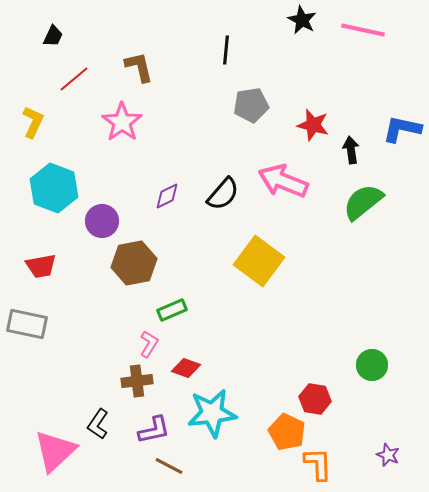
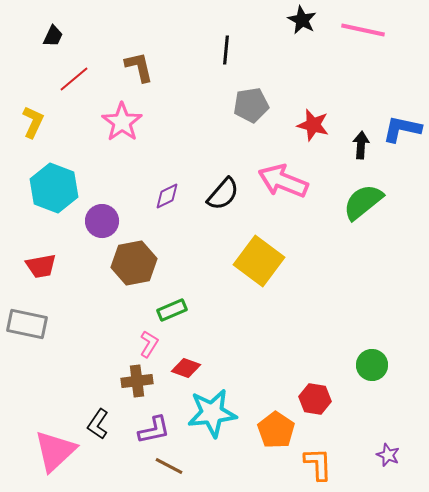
black arrow: moved 10 px right, 5 px up; rotated 12 degrees clockwise
orange pentagon: moved 11 px left, 2 px up; rotated 9 degrees clockwise
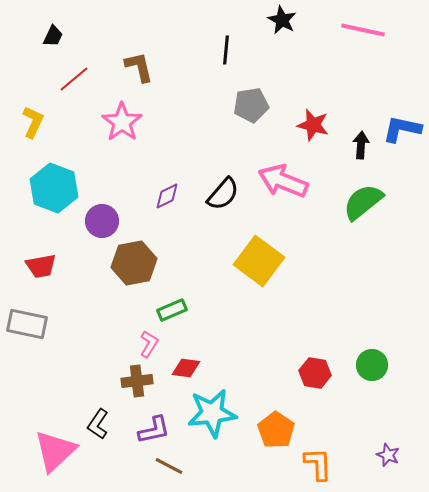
black star: moved 20 px left
red diamond: rotated 12 degrees counterclockwise
red hexagon: moved 26 px up
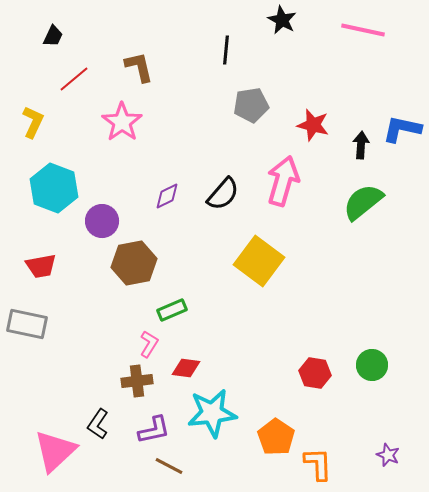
pink arrow: rotated 84 degrees clockwise
orange pentagon: moved 7 px down
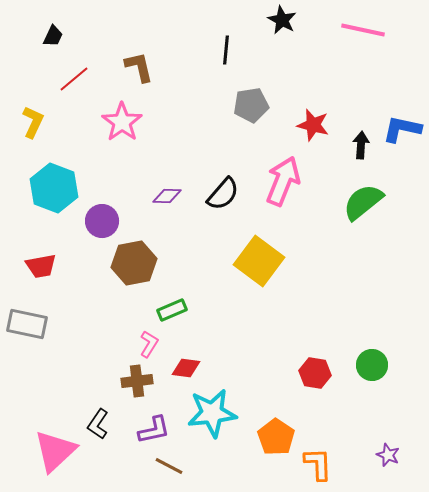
pink arrow: rotated 6 degrees clockwise
purple diamond: rotated 28 degrees clockwise
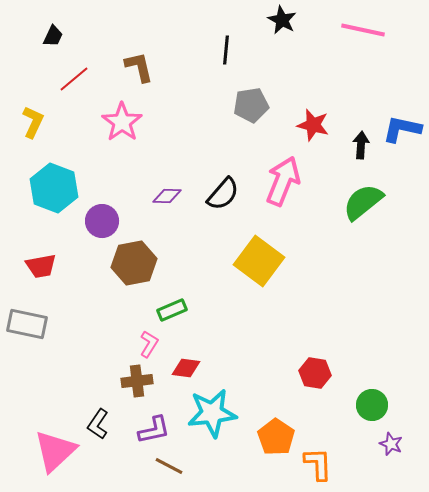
green circle: moved 40 px down
purple star: moved 3 px right, 11 px up
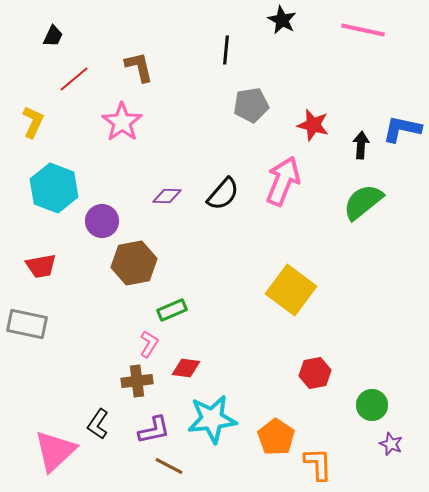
yellow square: moved 32 px right, 29 px down
red hexagon: rotated 20 degrees counterclockwise
cyan star: moved 6 px down
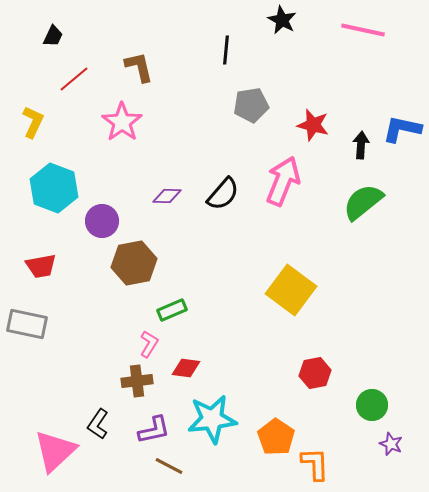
orange L-shape: moved 3 px left
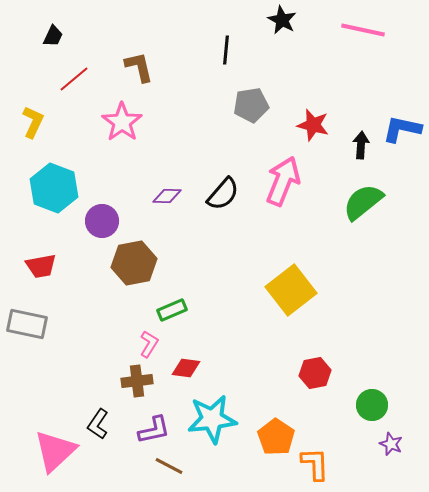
yellow square: rotated 15 degrees clockwise
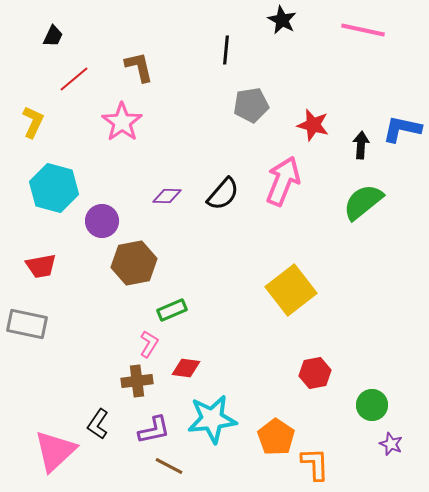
cyan hexagon: rotated 6 degrees counterclockwise
